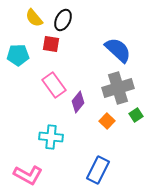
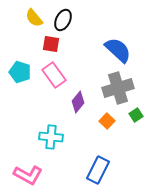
cyan pentagon: moved 2 px right, 17 px down; rotated 20 degrees clockwise
pink rectangle: moved 10 px up
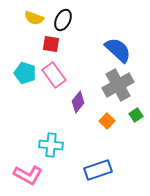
yellow semicircle: rotated 30 degrees counterclockwise
cyan pentagon: moved 5 px right, 1 px down
gray cross: moved 3 px up; rotated 12 degrees counterclockwise
cyan cross: moved 8 px down
blue rectangle: rotated 44 degrees clockwise
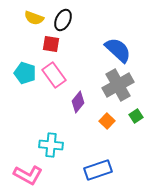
green square: moved 1 px down
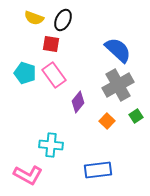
blue rectangle: rotated 12 degrees clockwise
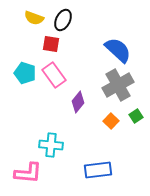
orange square: moved 4 px right
pink L-shape: moved 2 px up; rotated 24 degrees counterclockwise
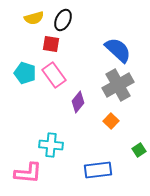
yellow semicircle: rotated 36 degrees counterclockwise
green square: moved 3 px right, 34 px down
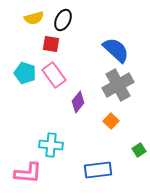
blue semicircle: moved 2 px left
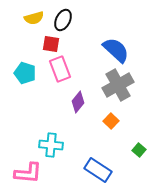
pink rectangle: moved 6 px right, 6 px up; rotated 15 degrees clockwise
green square: rotated 16 degrees counterclockwise
blue rectangle: rotated 40 degrees clockwise
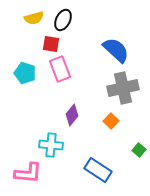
gray cross: moved 5 px right, 3 px down; rotated 16 degrees clockwise
purple diamond: moved 6 px left, 13 px down
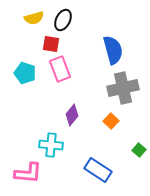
blue semicircle: moved 3 px left; rotated 32 degrees clockwise
